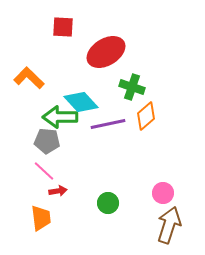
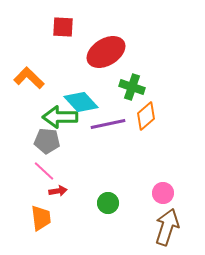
brown arrow: moved 2 px left, 2 px down
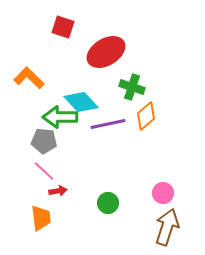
red square: rotated 15 degrees clockwise
gray pentagon: moved 3 px left
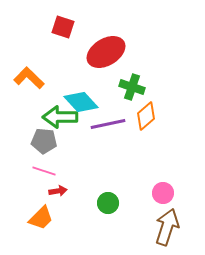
pink line: rotated 25 degrees counterclockwise
orange trapezoid: rotated 52 degrees clockwise
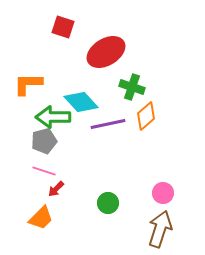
orange L-shape: moved 1 px left, 6 px down; rotated 44 degrees counterclockwise
green arrow: moved 7 px left
gray pentagon: rotated 20 degrees counterclockwise
red arrow: moved 2 px left, 2 px up; rotated 144 degrees clockwise
brown arrow: moved 7 px left, 2 px down
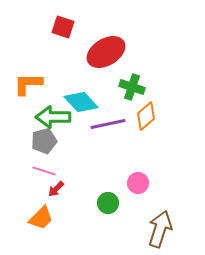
pink circle: moved 25 px left, 10 px up
